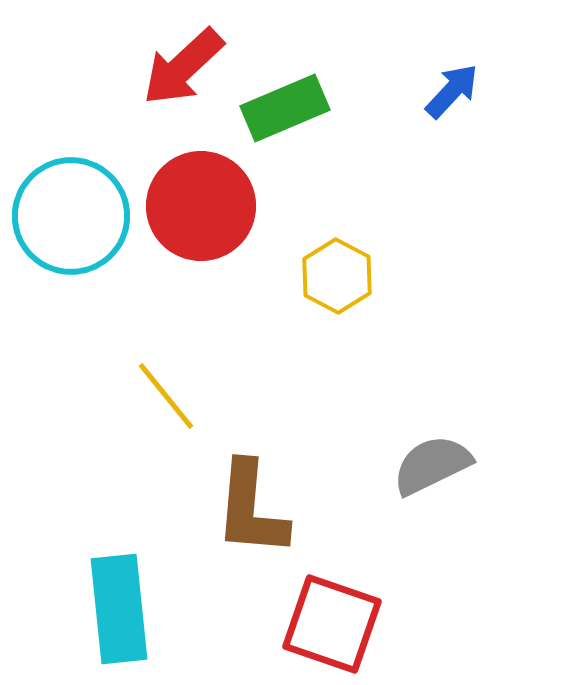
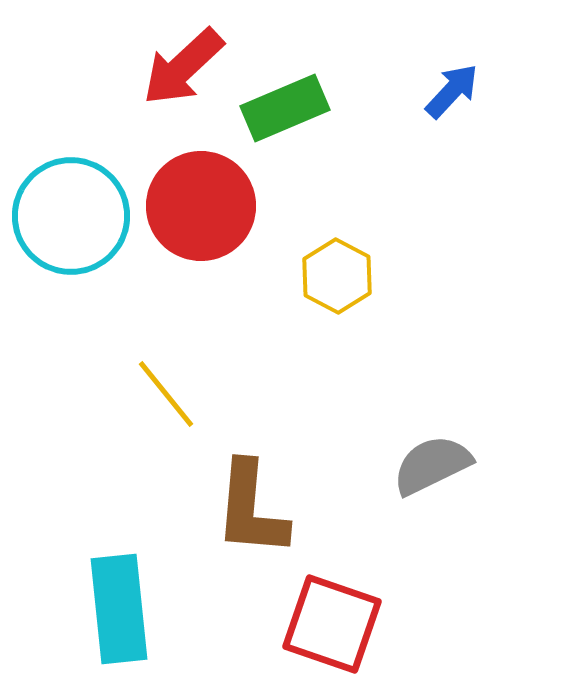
yellow line: moved 2 px up
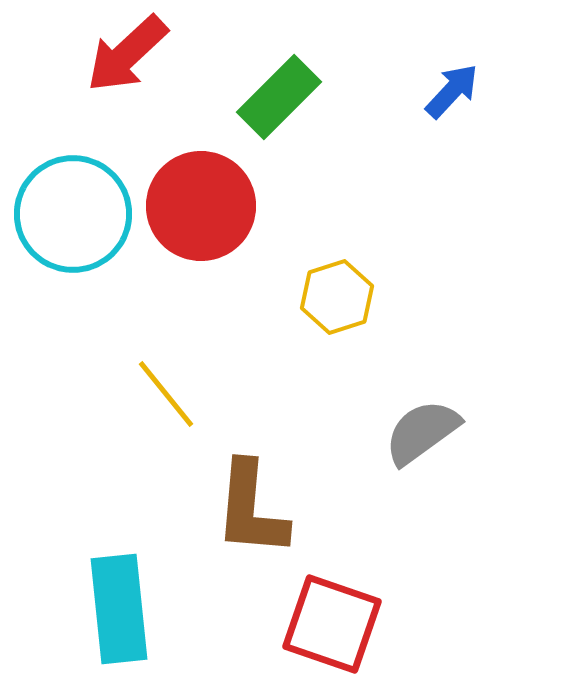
red arrow: moved 56 px left, 13 px up
green rectangle: moved 6 px left, 11 px up; rotated 22 degrees counterclockwise
cyan circle: moved 2 px right, 2 px up
yellow hexagon: moved 21 px down; rotated 14 degrees clockwise
gray semicircle: moved 10 px left, 33 px up; rotated 10 degrees counterclockwise
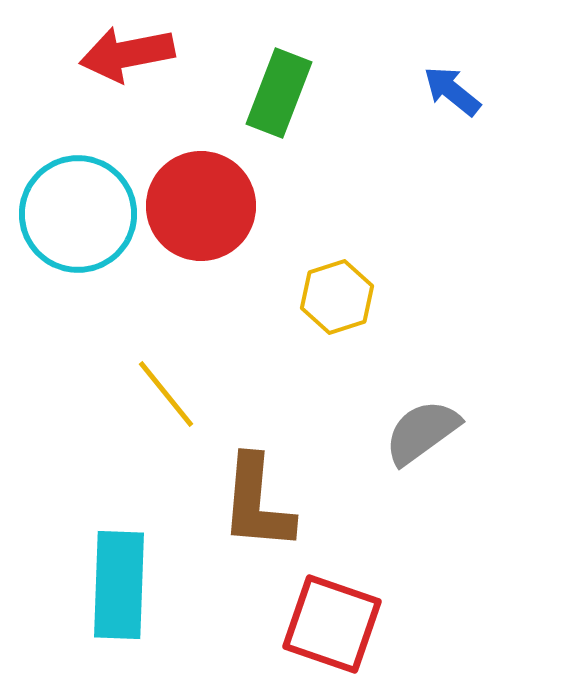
red arrow: rotated 32 degrees clockwise
blue arrow: rotated 94 degrees counterclockwise
green rectangle: moved 4 px up; rotated 24 degrees counterclockwise
cyan circle: moved 5 px right
brown L-shape: moved 6 px right, 6 px up
cyan rectangle: moved 24 px up; rotated 8 degrees clockwise
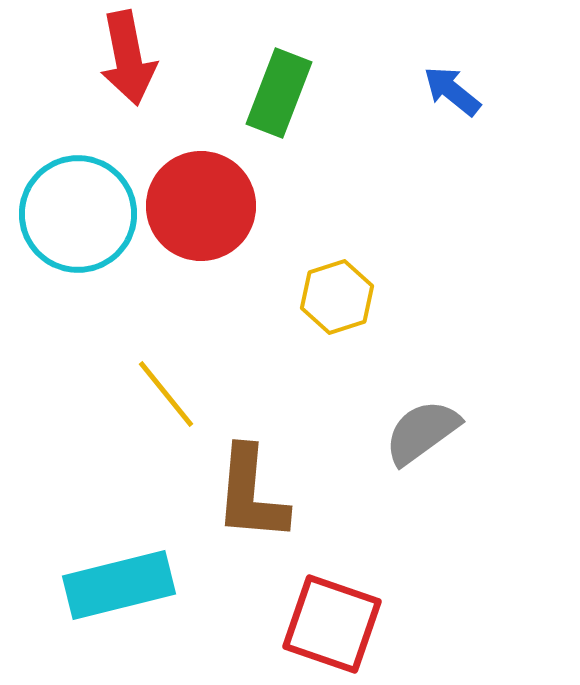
red arrow: moved 1 px right, 4 px down; rotated 90 degrees counterclockwise
brown L-shape: moved 6 px left, 9 px up
cyan rectangle: rotated 74 degrees clockwise
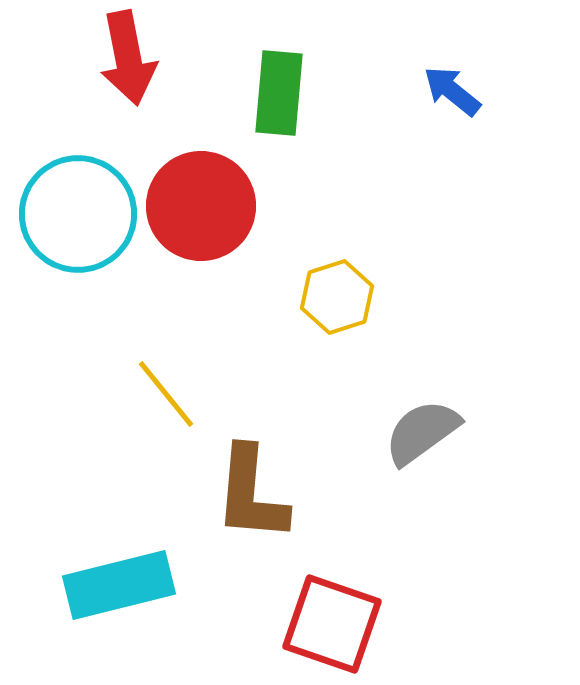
green rectangle: rotated 16 degrees counterclockwise
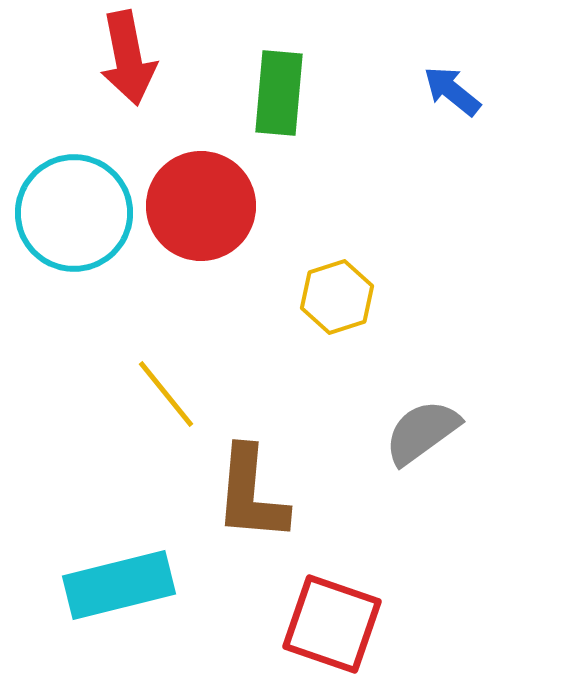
cyan circle: moved 4 px left, 1 px up
